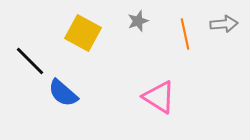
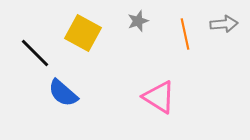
black line: moved 5 px right, 8 px up
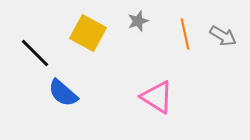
gray arrow: moved 1 px left, 12 px down; rotated 36 degrees clockwise
yellow square: moved 5 px right
pink triangle: moved 2 px left
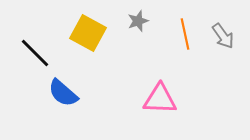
gray arrow: rotated 24 degrees clockwise
pink triangle: moved 3 px right, 2 px down; rotated 30 degrees counterclockwise
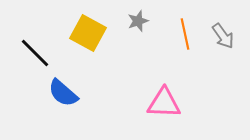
pink triangle: moved 4 px right, 4 px down
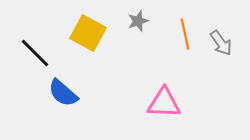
gray arrow: moved 2 px left, 7 px down
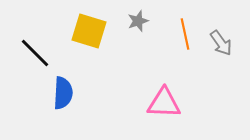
yellow square: moved 1 px right, 2 px up; rotated 12 degrees counterclockwise
blue semicircle: rotated 128 degrees counterclockwise
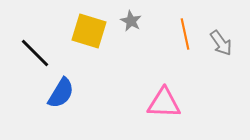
gray star: moved 7 px left; rotated 25 degrees counterclockwise
blue semicircle: moved 2 px left; rotated 28 degrees clockwise
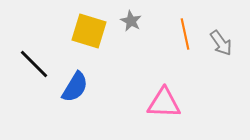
black line: moved 1 px left, 11 px down
blue semicircle: moved 14 px right, 6 px up
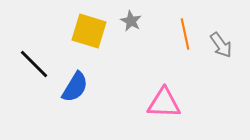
gray arrow: moved 2 px down
